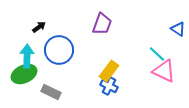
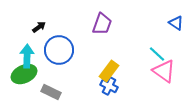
blue triangle: moved 2 px left, 6 px up
pink triangle: rotated 10 degrees clockwise
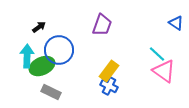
purple trapezoid: moved 1 px down
green ellipse: moved 18 px right, 8 px up
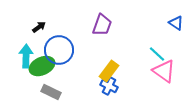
cyan arrow: moved 1 px left
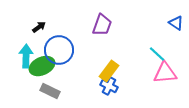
pink triangle: moved 1 px right, 2 px down; rotated 40 degrees counterclockwise
gray rectangle: moved 1 px left, 1 px up
